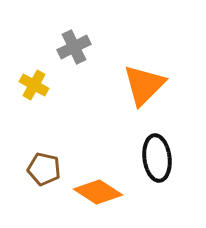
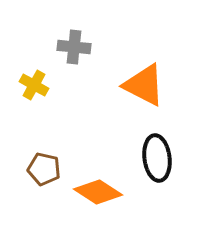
gray cross: rotated 32 degrees clockwise
orange triangle: rotated 48 degrees counterclockwise
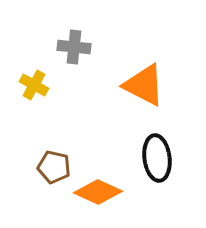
brown pentagon: moved 10 px right, 2 px up
orange diamond: rotated 9 degrees counterclockwise
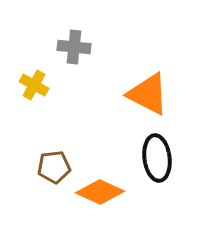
orange triangle: moved 4 px right, 9 px down
brown pentagon: rotated 20 degrees counterclockwise
orange diamond: moved 2 px right
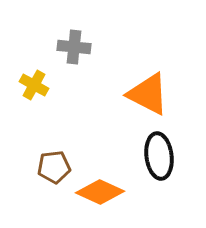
black ellipse: moved 2 px right, 2 px up
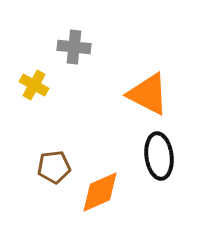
orange diamond: rotated 48 degrees counterclockwise
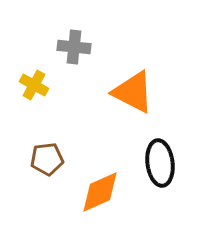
orange triangle: moved 15 px left, 2 px up
black ellipse: moved 1 px right, 7 px down
brown pentagon: moved 7 px left, 8 px up
